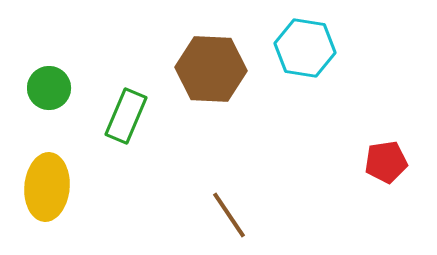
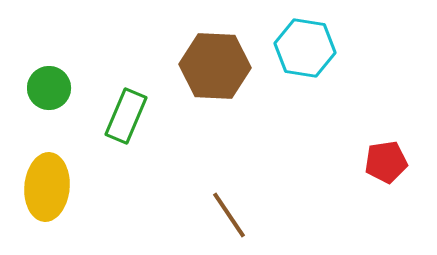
brown hexagon: moved 4 px right, 3 px up
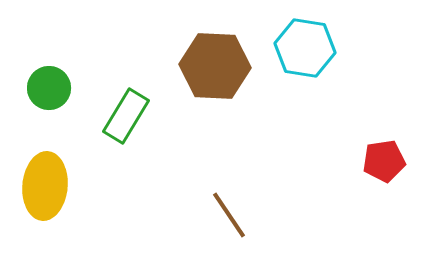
green rectangle: rotated 8 degrees clockwise
red pentagon: moved 2 px left, 1 px up
yellow ellipse: moved 2 px left, 1 px up
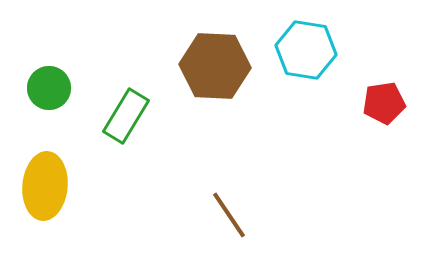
cyan hexagon: moved 1 px right, 2 px down
red pentagon: moved 58 px up
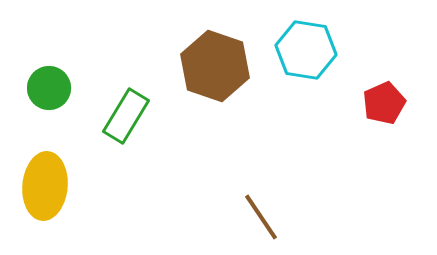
brown hexagon: rotated 16 degrees clockwise
red pentagon: rotated 15 degrees counterclockwise
brown line: moved 32 px right, 2 px down
